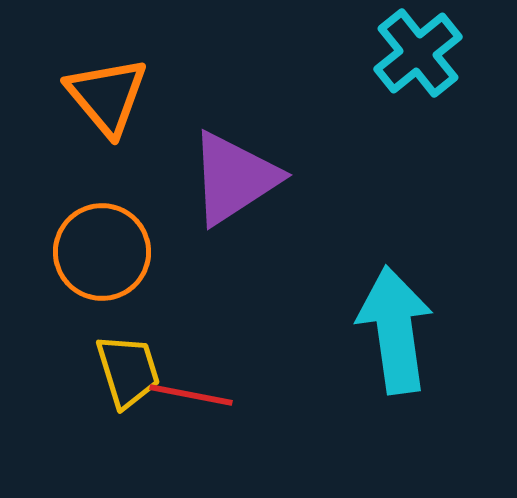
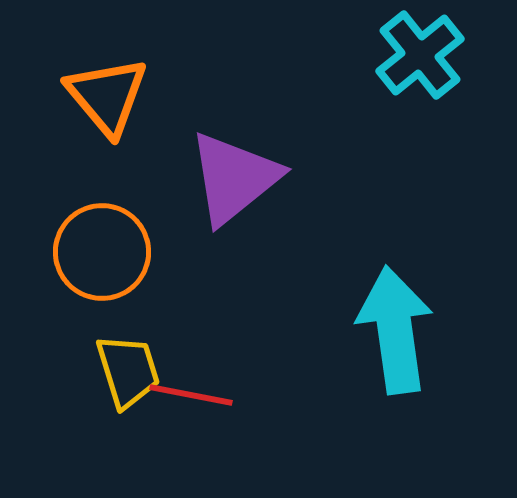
cyan cross: moved 2 px right, 2 px down
purple triangle: rotated 6 degrees counterclockwise
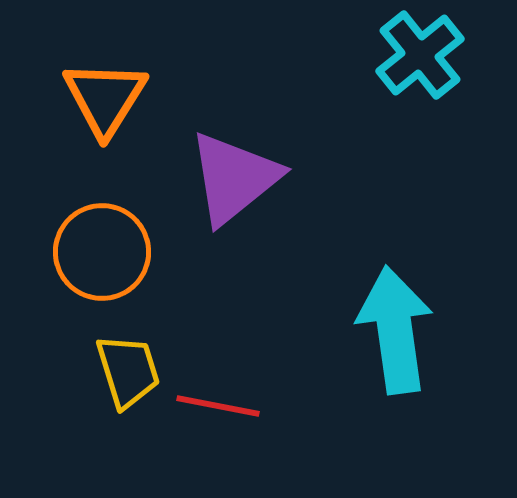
orange triangle: moved 2 px left, 2 px down; rotated 12 degrees clockwise
red line: moved 27 px right, 11 px down
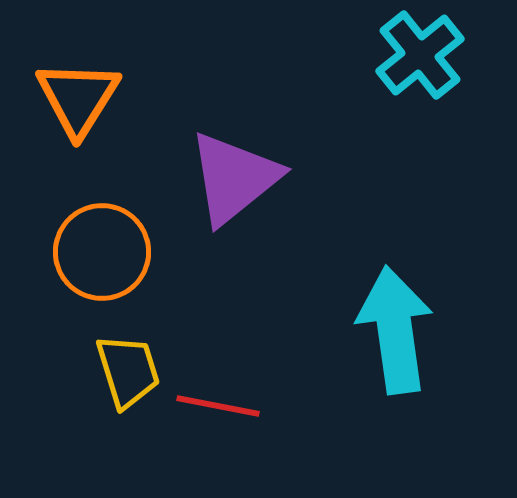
orange triangle: moved 27 px left
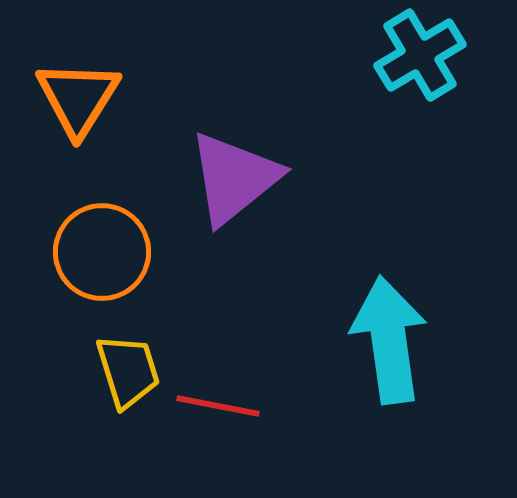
cyan cross: rotated 8 degrees clockwise
cyan arrow: moved 6 px left, 10 px down
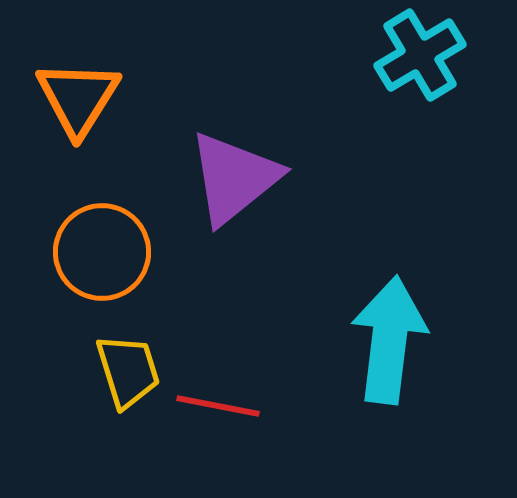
cyan arrow: rotated 15 degrees clockwise
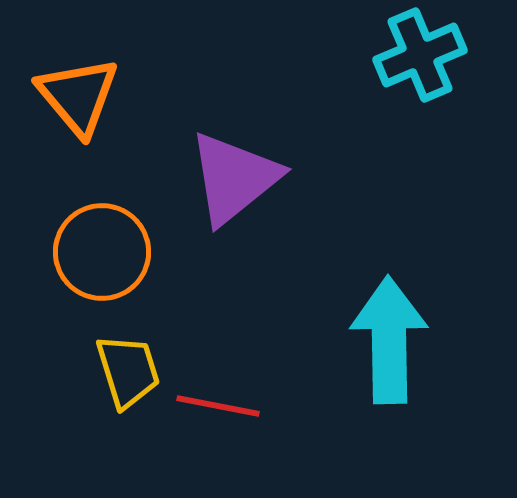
cyan cross: rotated 8 degrees clockwise
orange triangle: moved 2 px up; rotated 12 degrees counterclockwise
cyan arrow: rotated 8 degrees counterclockwise
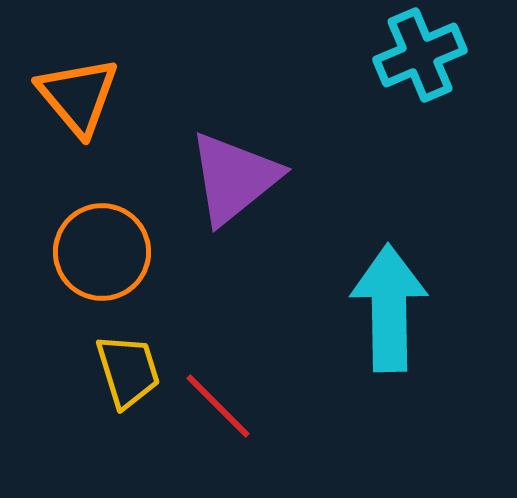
cyan arrow: moved 32 px up
red line: rotated 34 degrees clockwise
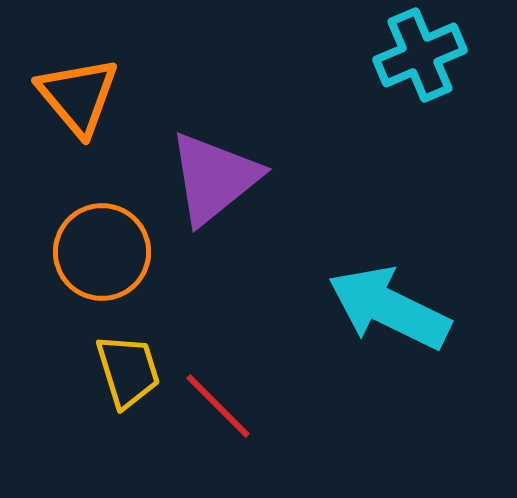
purple triangle: moved 20 px left
cyan arrow: rotated 63 degrees counterclockwise
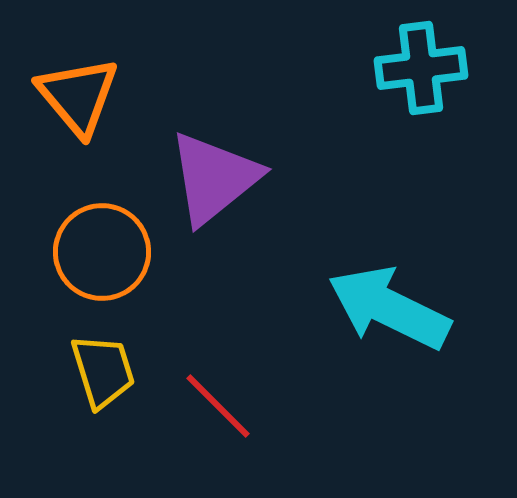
cyan cross: moved 1 px right, 13 px down; rotated 16 degrees clockwise
yellow trapezoid: moved 25 px left
